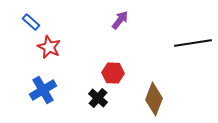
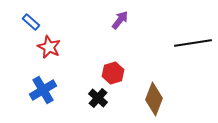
red hexagon: rotated 20 degrees counterclockwise
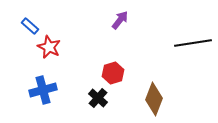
blue rectangle: moved 1 px left, 4 px down
blue cross: rotated 16 degrees clockwise
